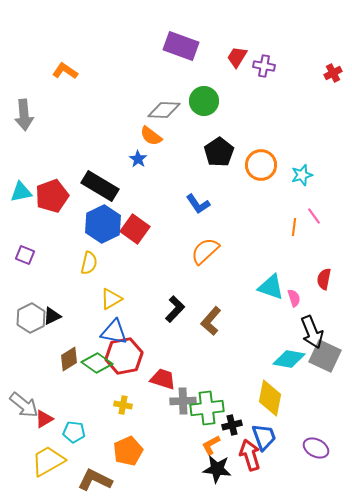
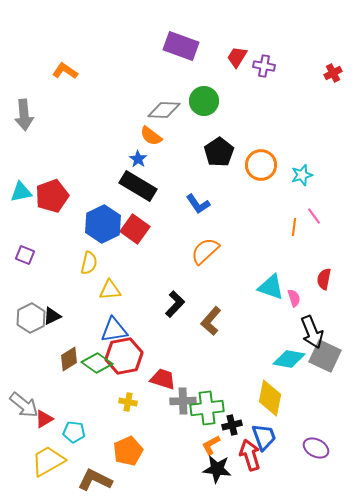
black rectangle at (100, 186): moved 38 px right
yellow triangle at (111, 299): moved 1 px left, 9 px up; rotated 25 degrees clockwise
black L-shape at (175, 309): moved 5 px up
blue triangle at (114, 332): moved 2 px up; rotated 20 degrees counterclockwise
yellow cross at (123, 405): moved 5 px right, 3 px up
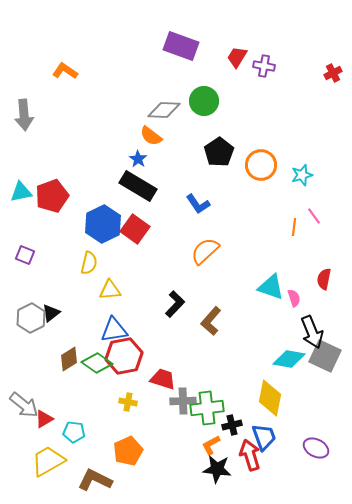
black triangle at (52, 316): moved 1 px left, 3 px up; rotated 12 degrees counterclockwise
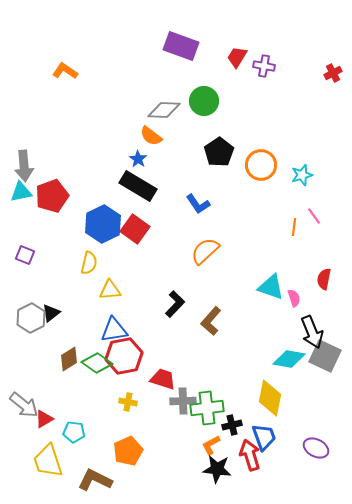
gray arrow at (24, 115): moved 51 px down
yellow trapezoid at (48, 461): rotated 78 degrees counterclockwise
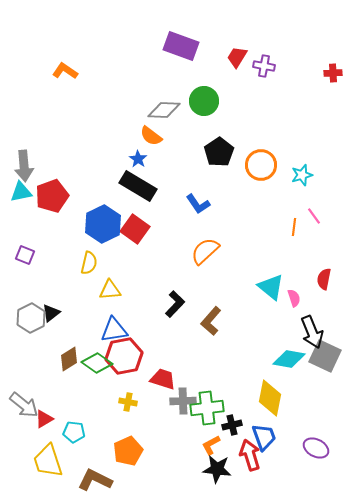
red cross at (333, 73): rotated 24 degrees clockwise
cyan triangle at (271, 287): rotated 20 degrees clockwise
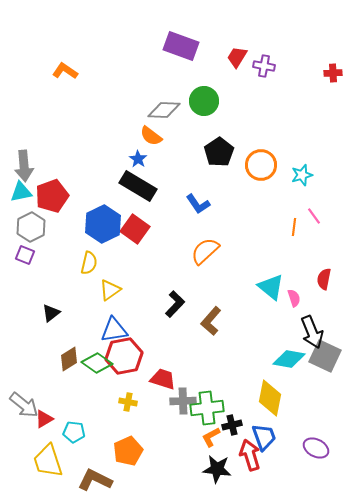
yellow triangle at (110, 290): rotated 30 degrees counterclockwise
gray hexagon at (31, 318): moved 91 px up
orange L-shape at (211, 445): moved 8 px up
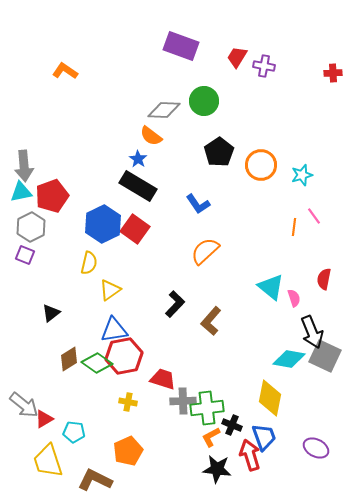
black cross at (232, 425): rotated 36 degrees clockwise
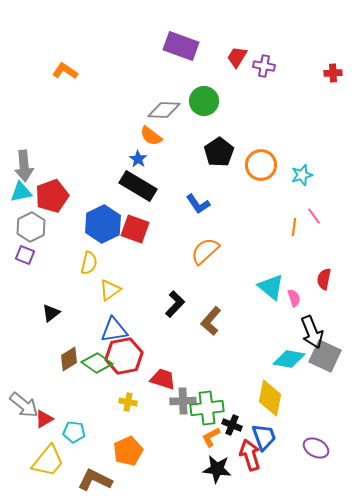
red square at (135, 229): rotated 16 degrees counterclockwise
yellow trapezoid at (48, 461): rotated 123 degrees counterclockwise
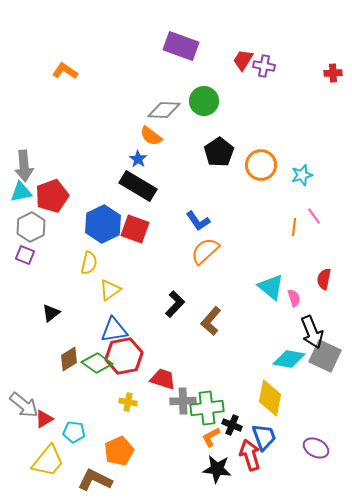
red trapezoid at (237, 57): moved 6 px right, 3 px down
blue L-shape at (198, 204): moved 17 px down
orange pentagon at (128, 451): moved 9 px left
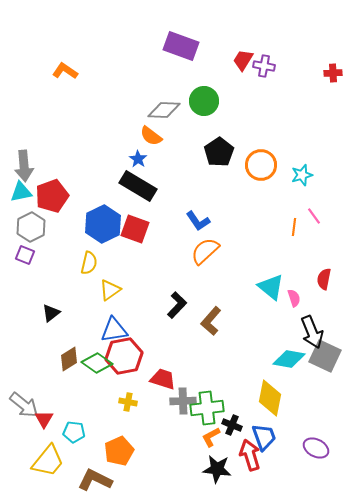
black L-shape at (175, 304): moved 2 px right, 1 px down
red triangle at (44, 419): rotated 30 degrees counterclockwise
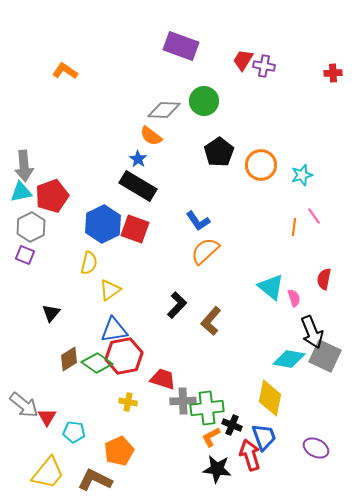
black triangle at (51, 313): rotated 12 degrees counterclockwise
red triangle at (44, 419): moved 3 px right, 2 px up
yellow trapezoid at (48, 461): moved 12 px down
